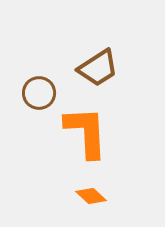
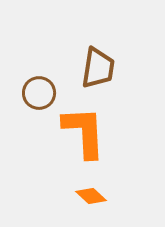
brown trapezoid: rotated 48 degrees counterclockwise
orange L-shape: moved 2 px left
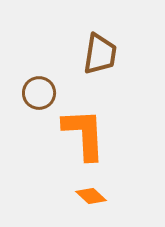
brown trapezoid: moved 2 px right, 14 px up
orange L-shape: moved 2 px down
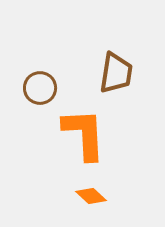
brown trapezoid: moved 16 px right, 19 px down
brown circle: moved 1 px right, 5 px up
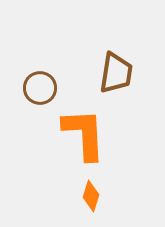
orange diamond: rotated 64 degrees clockwise
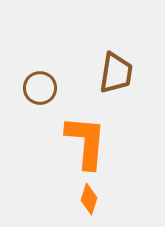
orange L-shape: moved 2 px right, 8 px down; rotated 8 degrees clockwise
orange diamond: moved 2 px left, 3 px down
